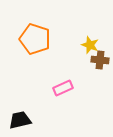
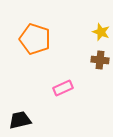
yellow star: moved 11 px right, 13 px up
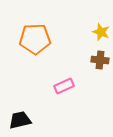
orange pentagon: rotated 20 degrees counterclockwise
pink rectangle: moved 1 px right, 2 px up
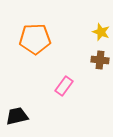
pink rectangle: rotated 30 degrees counterclockwise
black trapezoid: moved 3 px left, 4 px up
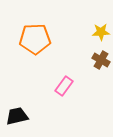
yellow star: rotated 24 degrees counterclockwise
brown cross: moved 1 px right; rotated 24 degrees clockwise
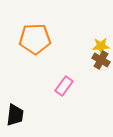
yellow star: moved 14 px down
black trapezoid: moved 2 px left, 1 px up; rotated 110 degrees clockwise
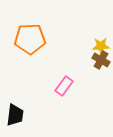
orange pentagon: moved 5 px left
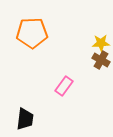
orange pentagon: moved 2 px right, 6 px up
yellow star: moved 3 px up
black trapezoid: moved 10 px right, 4 px down
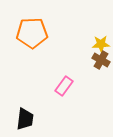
yellow star: moved 1 px down
